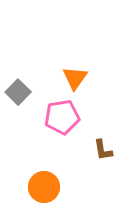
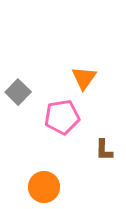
orange triangle: moved 9 px right
brown L-shape: moved 1 px right; rotated 10 degrees clockwise
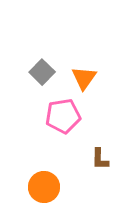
gray square: moved 24 px right, 20 px up
pink pentagon: moved 1 px right, 1 px up
brown L-shape: moved 4 px left, 9 px down
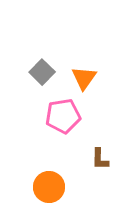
orange circle: moved 5 px right
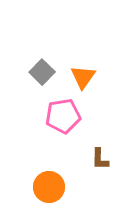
orange triangle: moved 1 px left, 1 px up
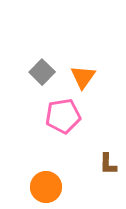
brown L-shape: moved 8 px right, 5 px down
orange circle: moved 3 px left
